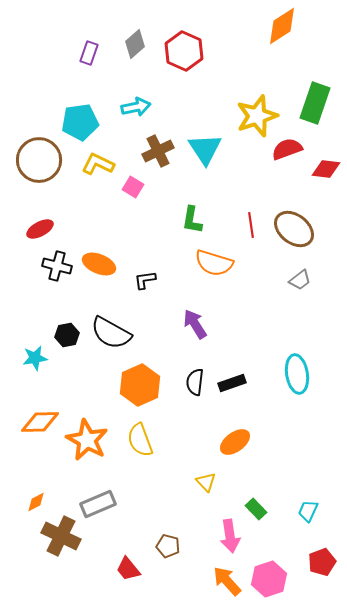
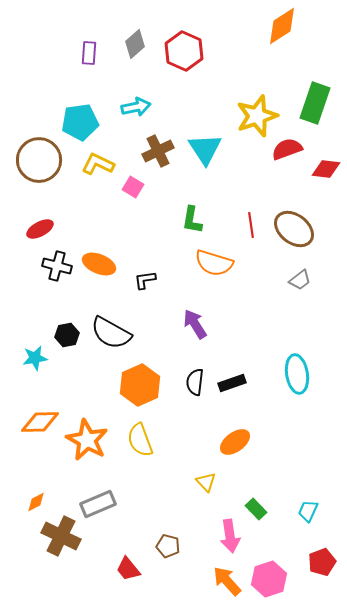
purple rectangle at (89, 53): rotated 15 degrees counterclockwise
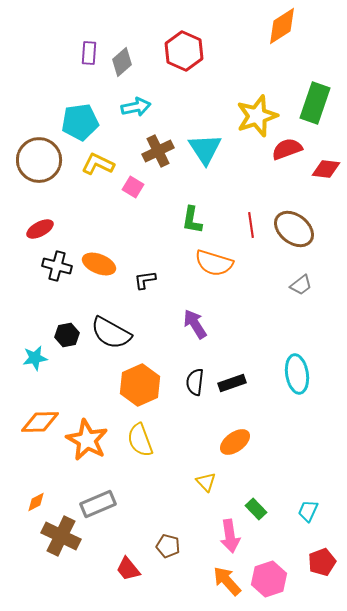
gray diamond at (135, 44): moved 13 px left, 18 px down
gray trapezoid at (300, 280): moved 1 px right, 5 px down
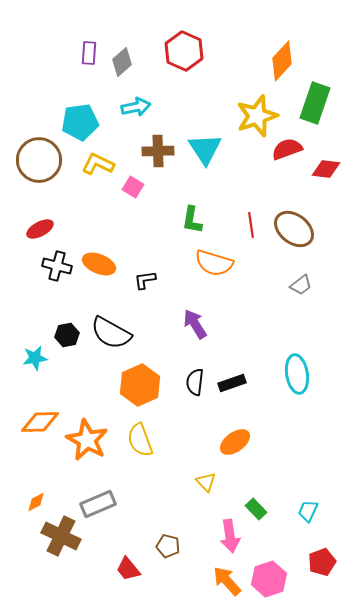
orange diamond at (282, 26): moved 35 px down; rotated 15 degrees counterclockwise
brown cross at (158, 151): rotated 24 degrees clockwise
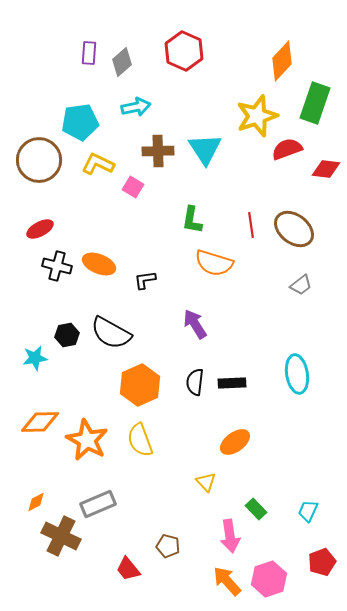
black rectangle at (232, 383): rotated 16 degrees clockwise
